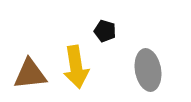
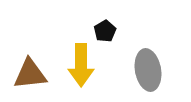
black pentagon: rotated 25 degrees clockwise
yellow arrow: moved 5 px right, 2 px up; rotated 9 degrees clockwise
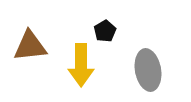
brown triangle: moved 28 px up
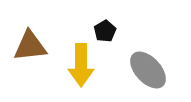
gray ellipse: rotated 33 degrees counterclockwise
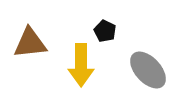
black pentagon: rotated 15 degrees counterclockwise
brown triangle: moved 3 px up
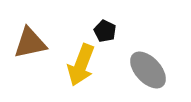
brown triangle: rotated 6 degrees counterclockwise
yellow arrow: rotated 21 degrees clockwise
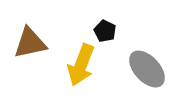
gray ellipse: moved 1 px left, 1 px up
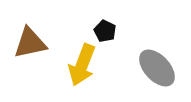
yellow arrow: moved 1 px right
gray ellipse: moved 10 px right, 1 px up
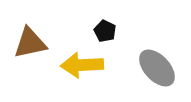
yellow arrow: rotated 66 degrees clockwise
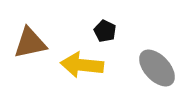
yellow arrow: rotated 9 degrees clockwise
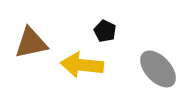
brown triangle: moved 1 px right
gray ellipse: moved 1 px right, 1 px down
